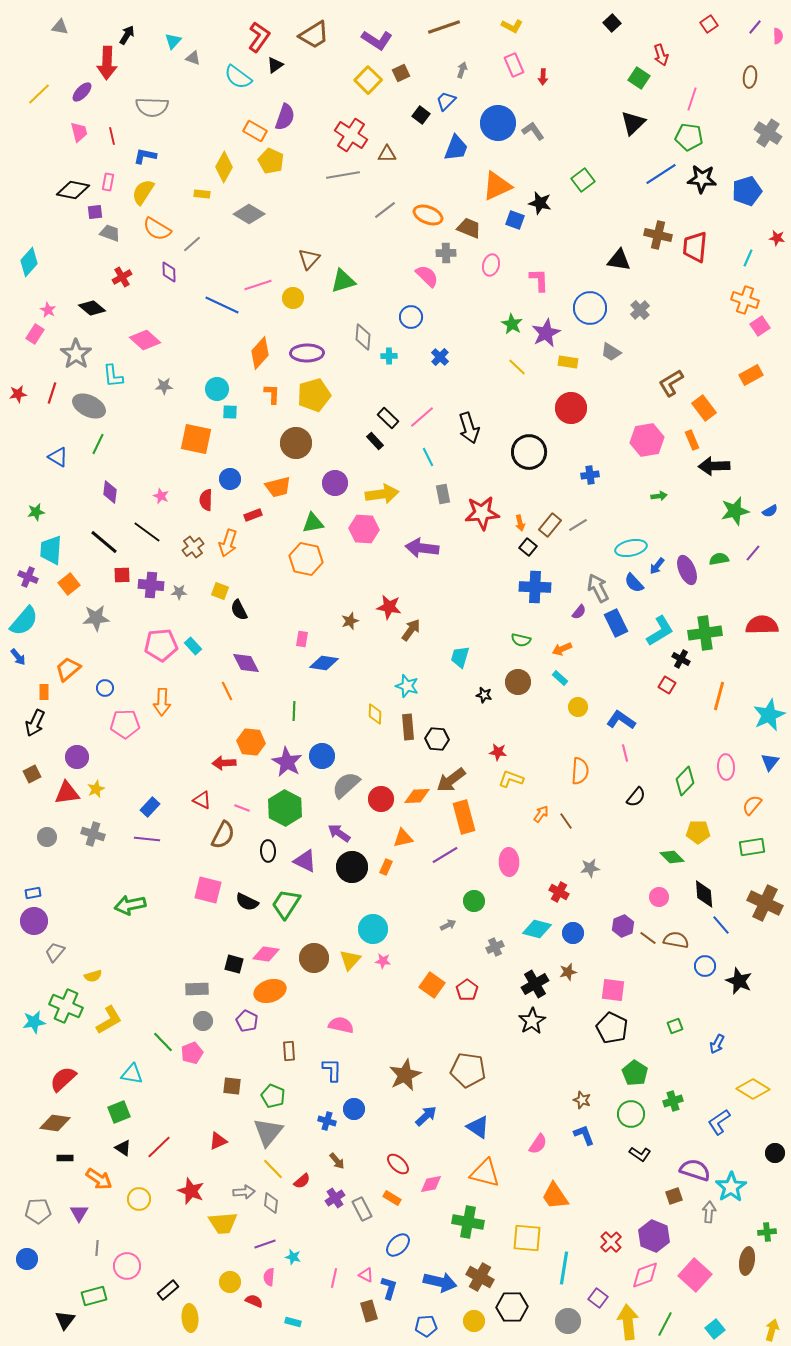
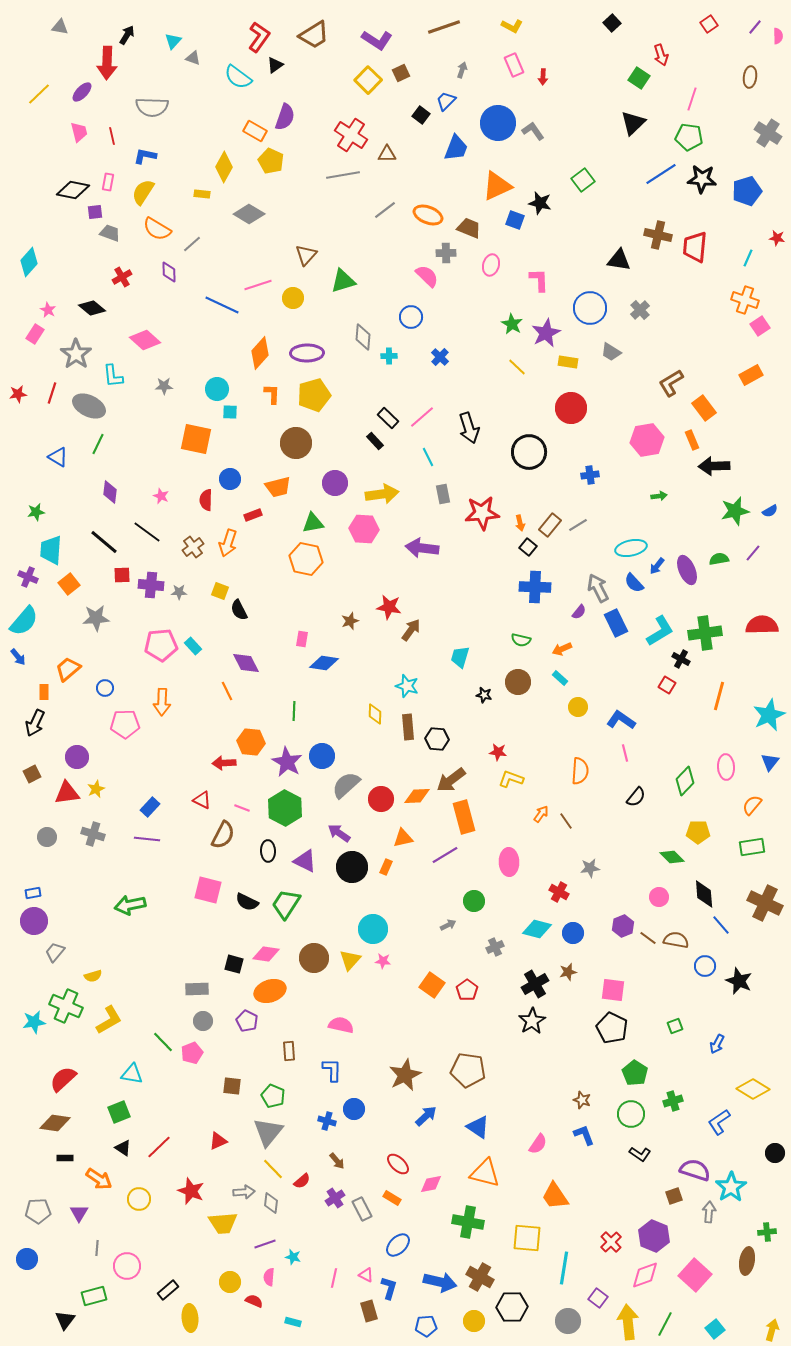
brown triangle at (309, 259): moved 3 px left, 4 px up
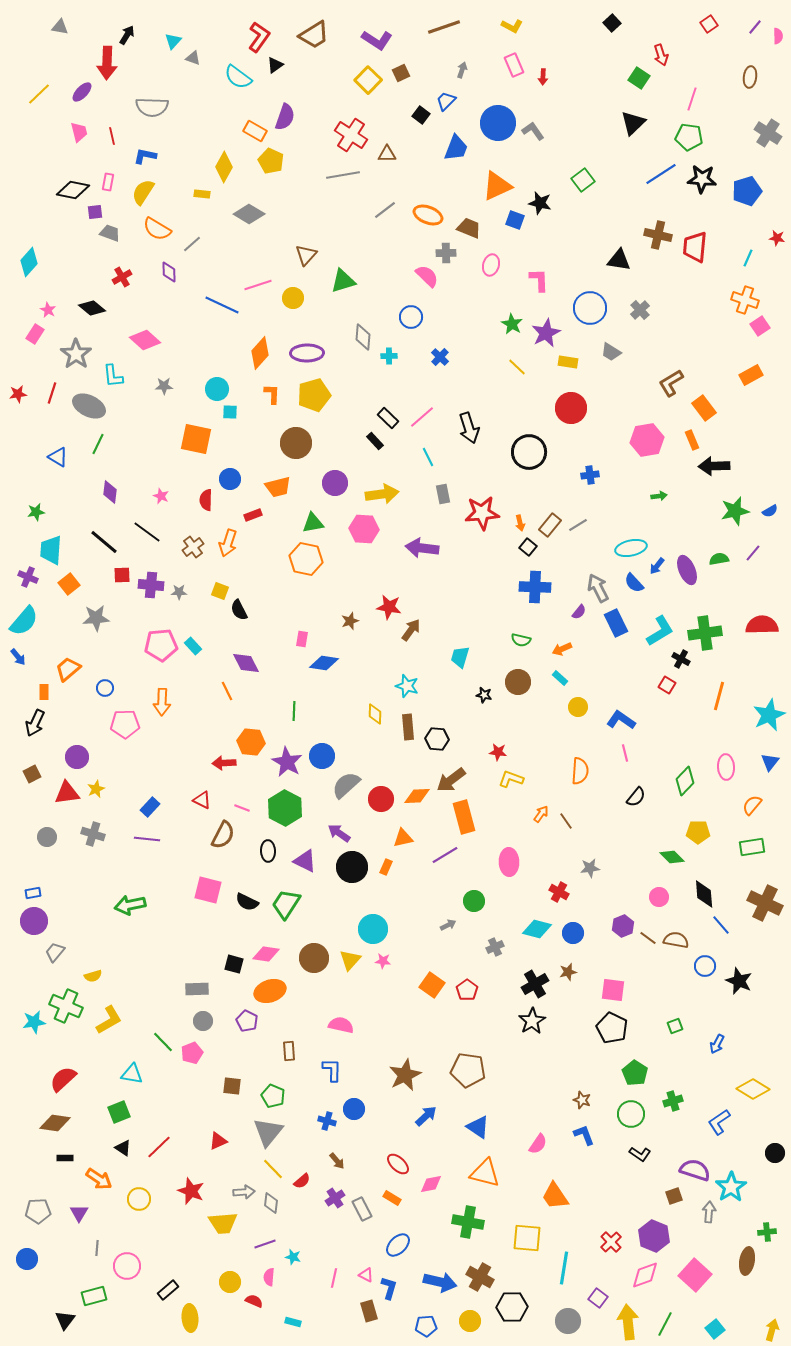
yellow circle at (474, 1321): moved 4 px left
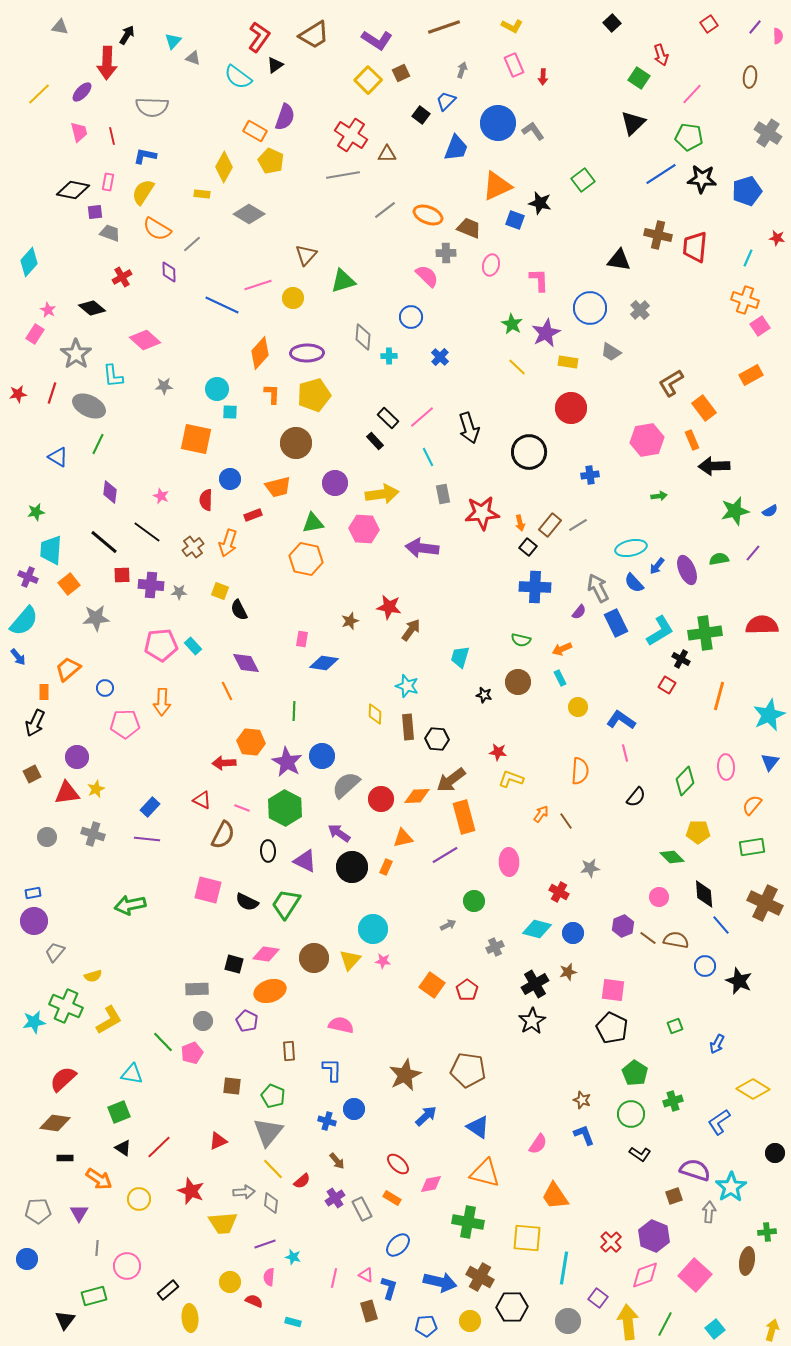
pink line at (692, 99): moved 5 px up; rotated 25 degrees clockwise
cyan rectangle at (560, 678): rotated 21 degrees clockwise
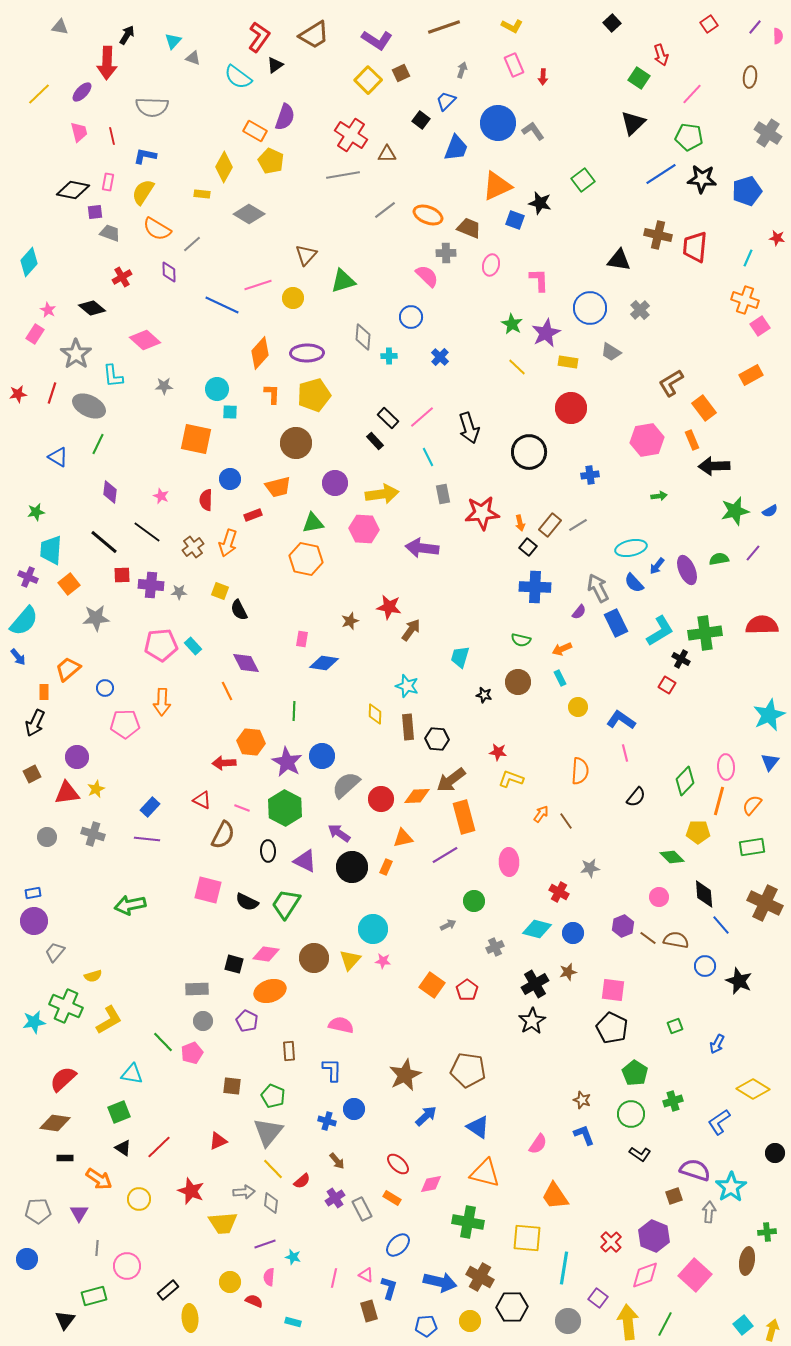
black square at (421, 115): moved 5 px down
orange line at (719, 696): moved 105 px down
cyan square at (715, 1329): moved 28 px right, 4 px up
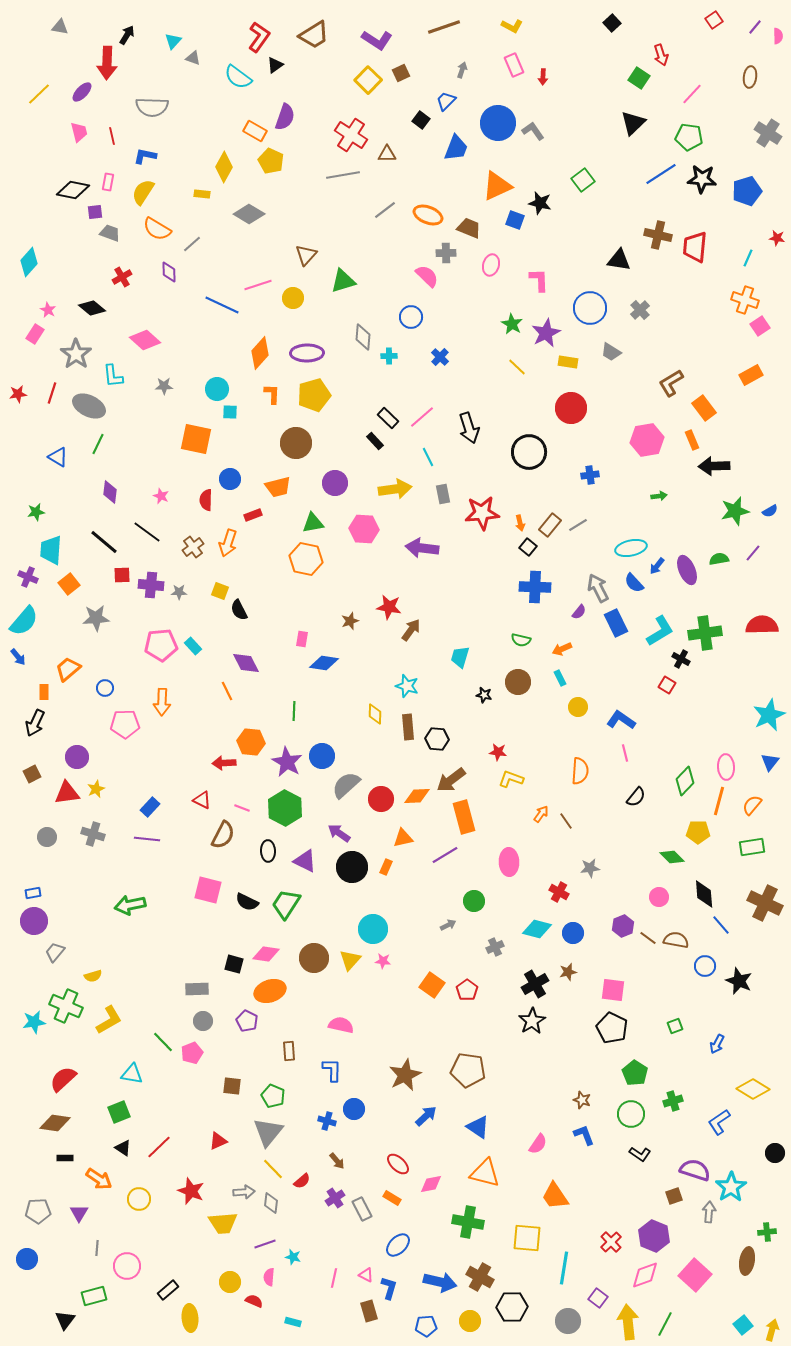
red square at (709, 24): moved 5 px right, 4 px up
yellow arrow at (382, 494): moved 13 px right, 5 px up
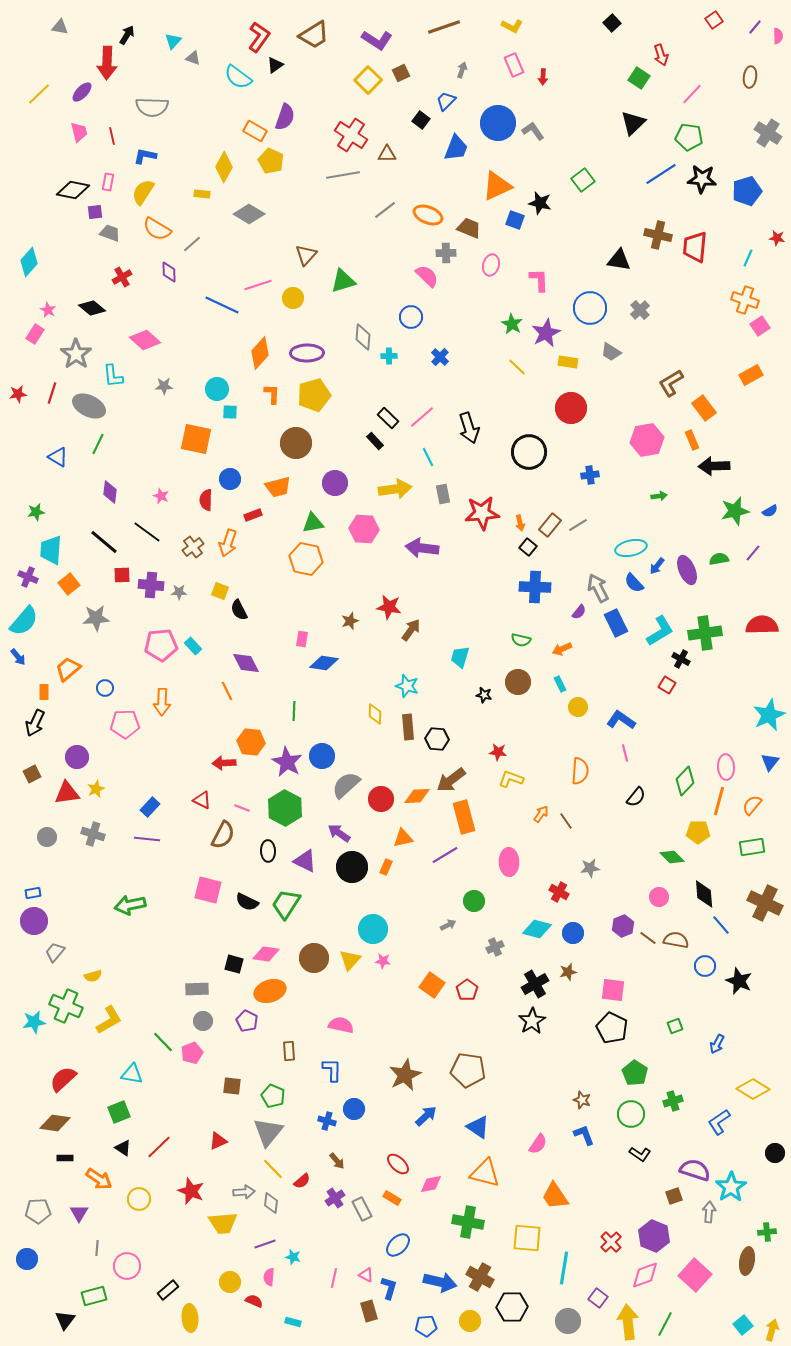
cyan rectangle at (560, 678): moved 6 px down
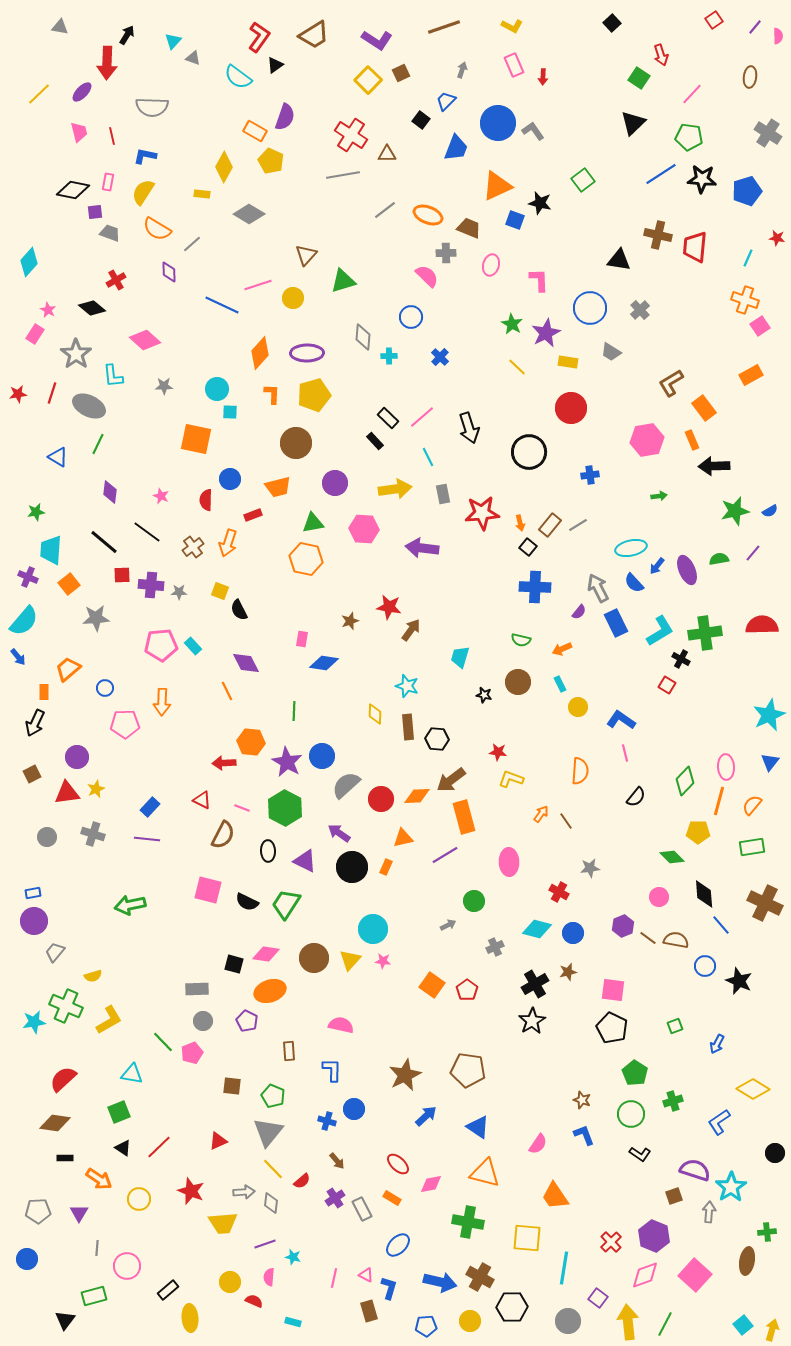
red cross at (122, 277): moved 6 px left, 3 px down
